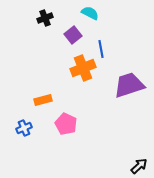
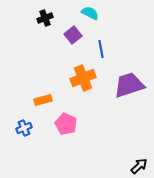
orange cross: moved 10 px down
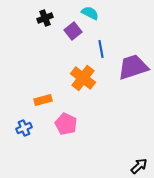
purple square: moved 4 px up
orange cross: rotated 30 degrees counterclockwise
purple trapezoid: moved 4 px right, 18 px up
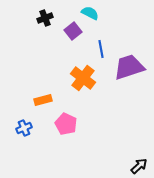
purple trapezoid: moved 4 px left
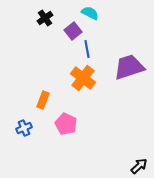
black cross: rotated 14 degrees counterclockwise
blue line: moved 14 px left
orange rectangle: rotated 54 degrees counterclockwise
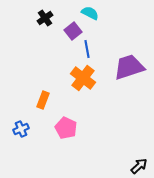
pink pentagon: moved 4 px down
blue cross: moved 3 px left, 1 px down
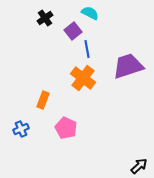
purple trapezoid: moved 1 px left, 1 px up
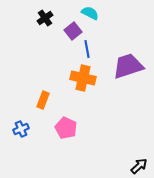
orange cross: rotated 25 degrees counterclockwise
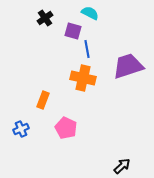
purple square: rotated 36 degrees counterclockwise
black arrow: moved 17 px left
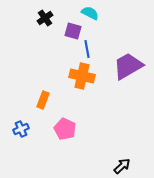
purple trapezoid: rotated 12 degrees counterclockwise
orange cross: moved 1 px left, 2 px up
pink pentagon: moved 1 px left, 1 px down
